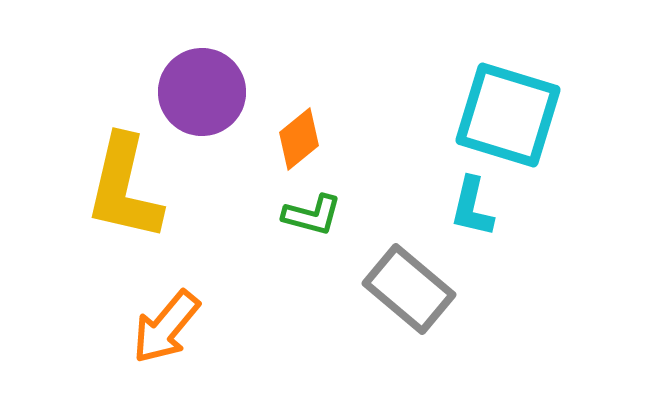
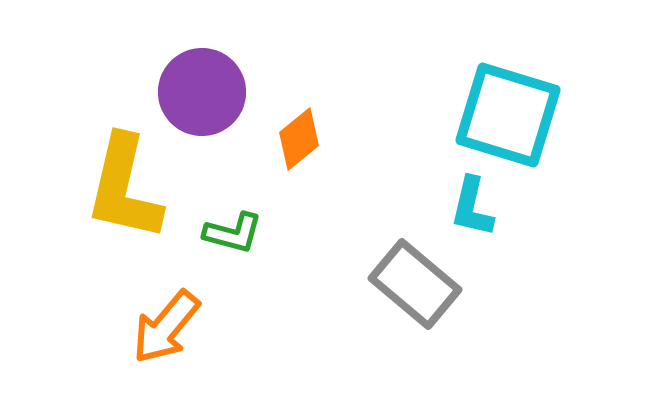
green L-shape: moved 79 px left, 18 px down
gray rectangle: moved 6 px right, 5 px up
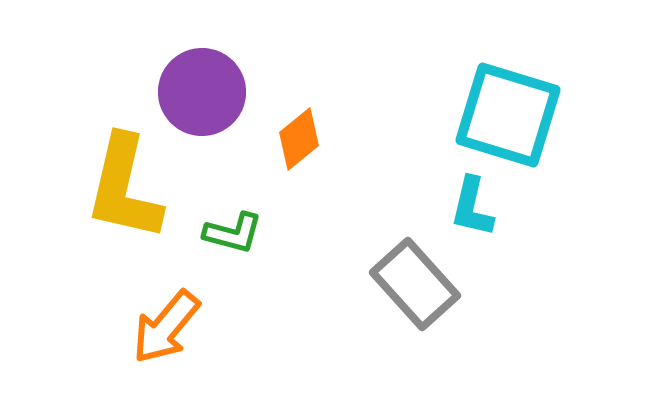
gray rectangle: rotated 8 degrees clockwise
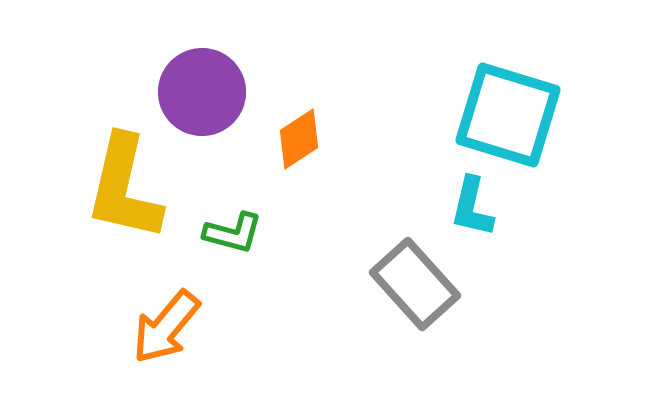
orange diamond: rotated 6 degrees clockwise
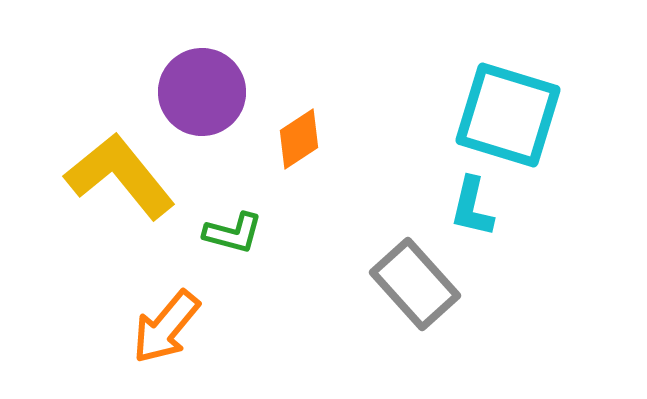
yellow L-shape: moved 4 px left, 12 px up; rotated 128 degrees clockwise
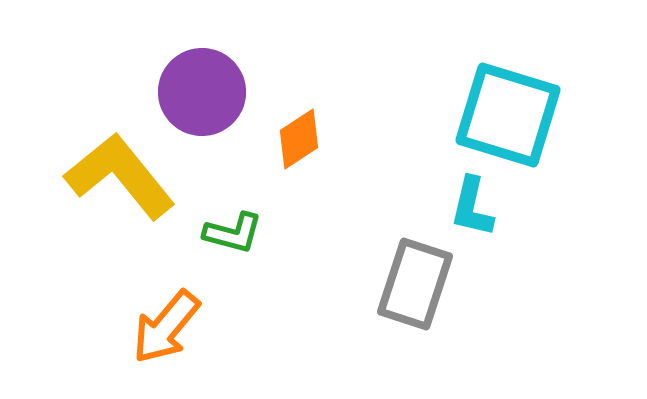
gray rectangle: rotated 60 degrees clockwise
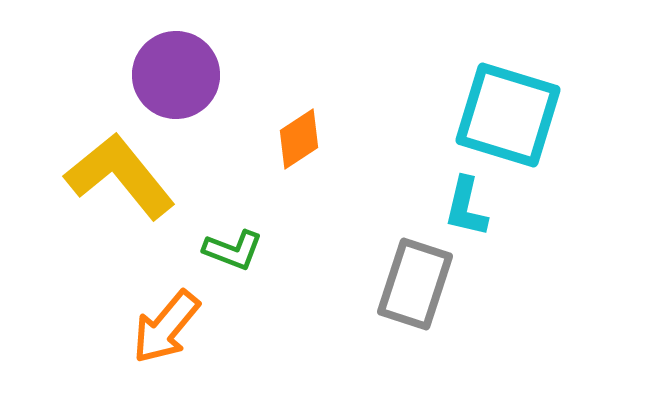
purple circle: moved 26 px left, 17 px up
cyan L-shape: moved 6 px left
green L-shape: moved 17 px down; rotated 6 degrees clockwise
